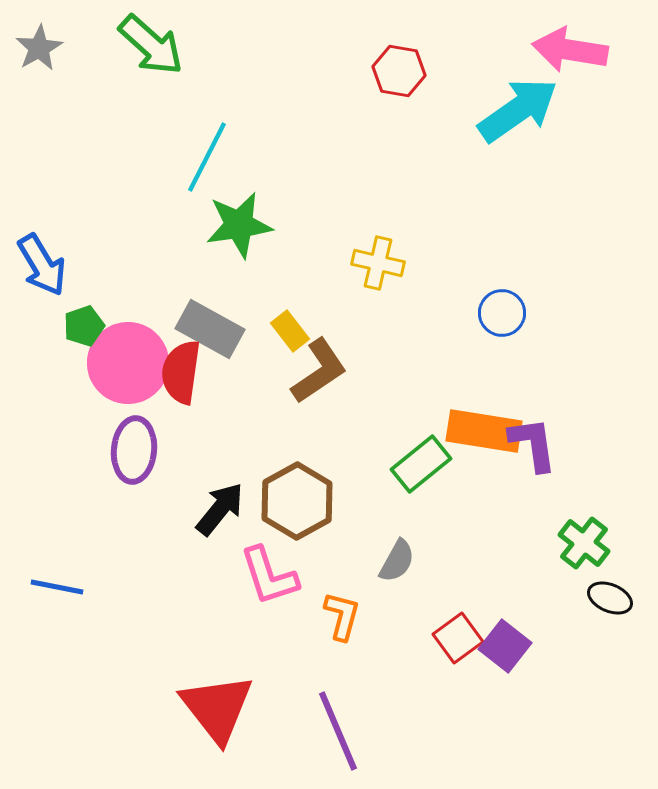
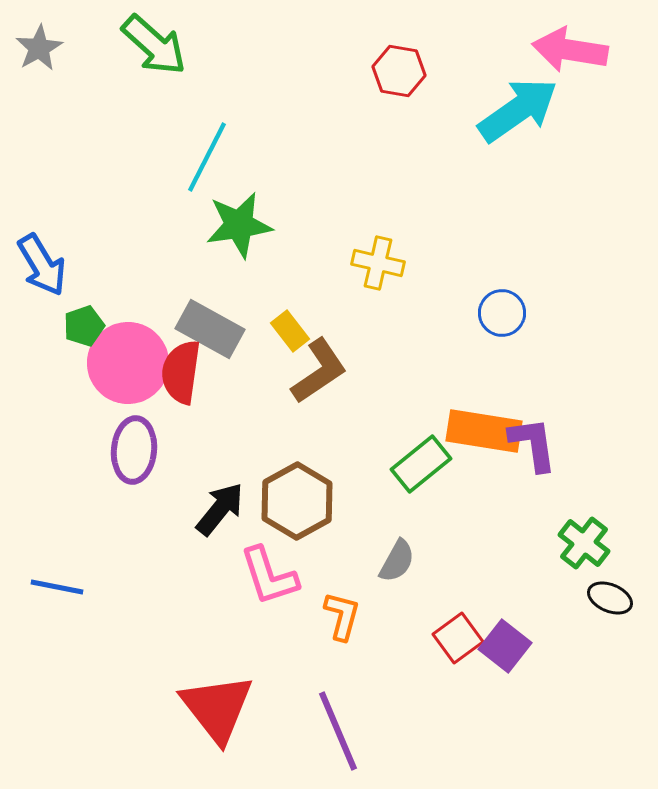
green arrow: moved 3 px right
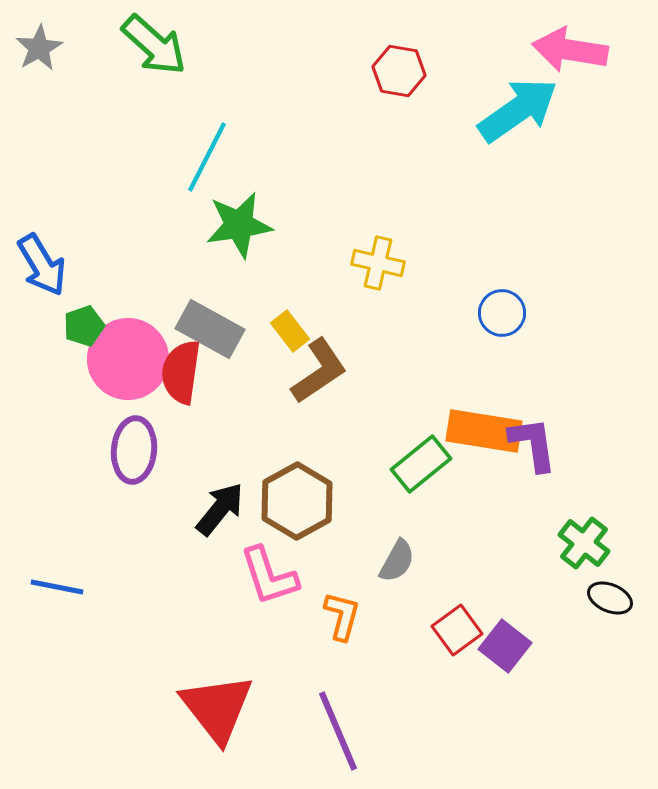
pink circle: moved 4 px up
red square: moved 1 px left, 8 px up
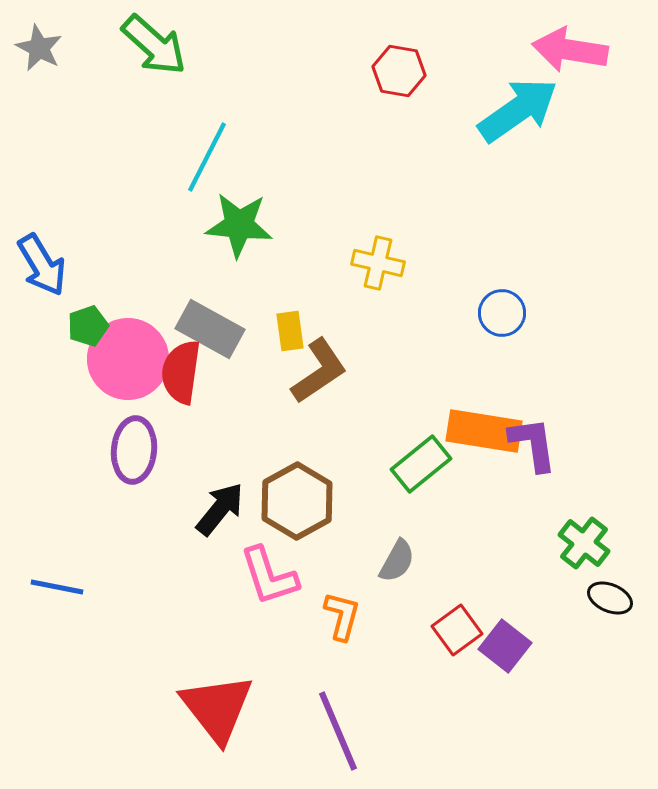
gray star: rotated 15 degrees counterclockwise
green star: rotated 14 degrees clockwise
green pentagon: moved 4 px right
yellow rectangle: rotated 30 degrees clockwise
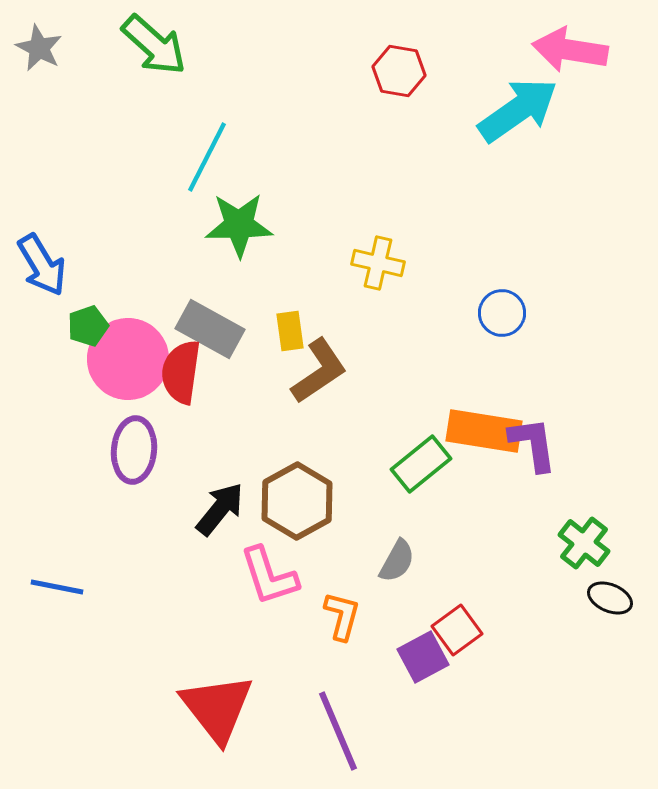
green star: rotated 6 degrees counterclockwise
purple square: moved 82 px left, 11 px down; rotated 24 degrees clockwise
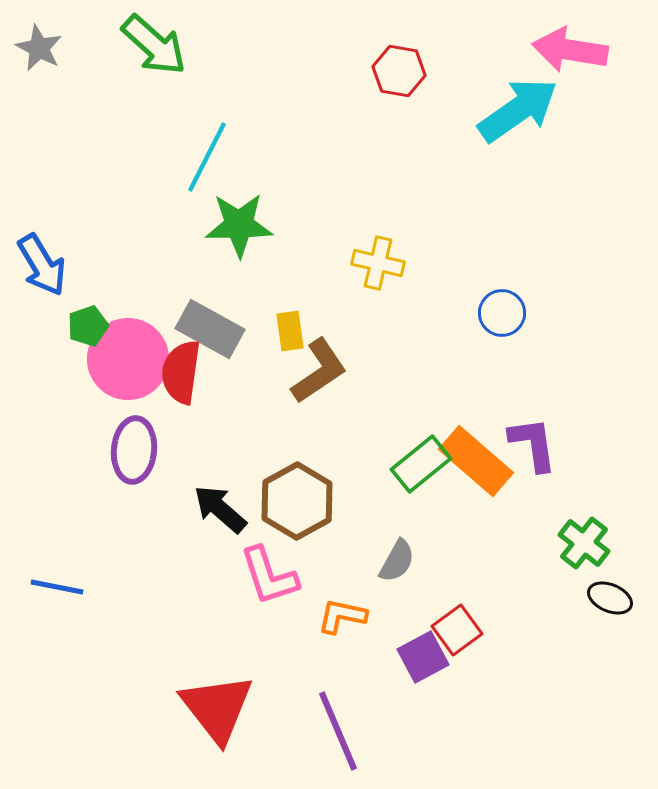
orange rectangle: moved 8 px left, 30 px down; rotated 32 degrees clockwise
black arrow: rotated 88 degrees counterclockwise
orange L-shape: rotated 93 degrees counterclockwise
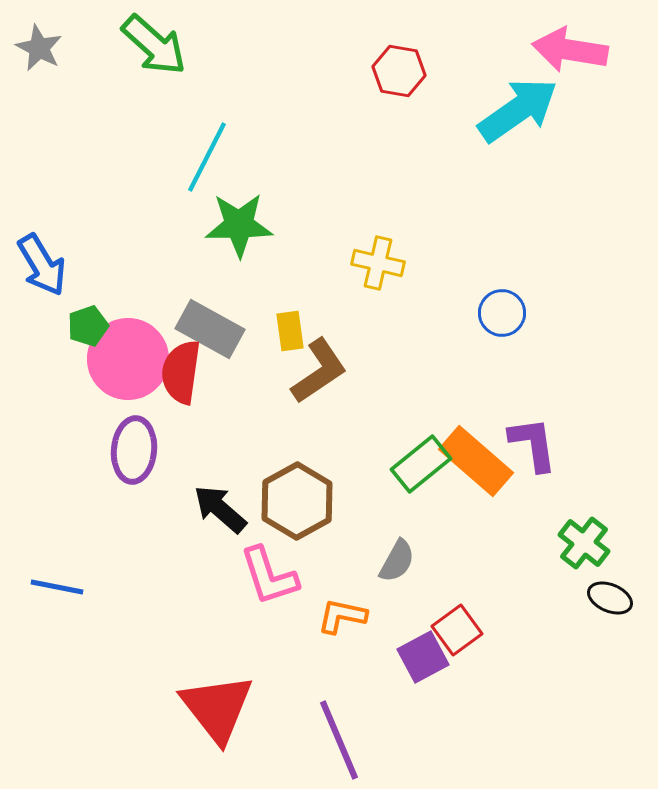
purple line: moved 1 px right, 9 px down
